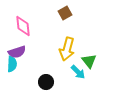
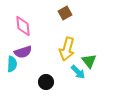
purple semicircle: moved 6 px right
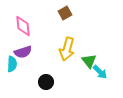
cyan arrow: moved 22 px right
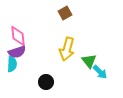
pink diamond: moved 5 px left, 10 px down
purple semicircle: moved 6 px left
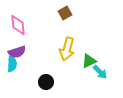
pink diamond: moved 11 px up
green triangle: rotated 42 degrees clockwise
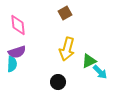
black circle: moved 12 px right
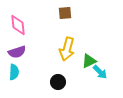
brown square: rotated 24 degrees clockwise
cyan semicircle: moved 2 px right, 8 px down
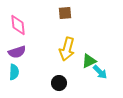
black circle: moved 1 px right, 1 px down
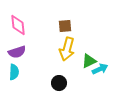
brown square: moved 13 px down
cyan arrow: moved 3 px up; rotated 70 degrees counterclockwise
